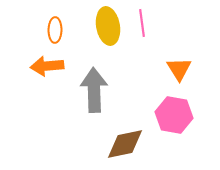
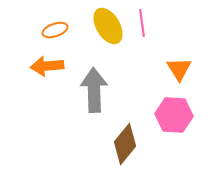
yellow ellipse: rotated 21 degrees counterclockwise
orange ellipse: rotated 70 degrees clockwise
pink hexagon: rotated 6 degrees counterclockwise
brown diamond: rotated 39 degrees counterclockwise
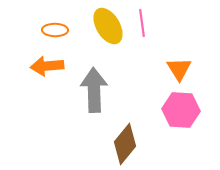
orange ellipse: rotated 20 degrees clockwise
pink hexagon: moved 7 px right, 5 px up
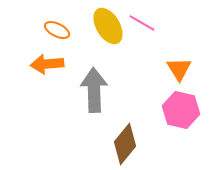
pink line: rotated 52 degrees counterclockwise
orange ellipse: moved 2 px right; rotated 25 degrees clockwise
orange arrow: moved 2 px up
pink hexagon: rotated 9 degrees clockwise
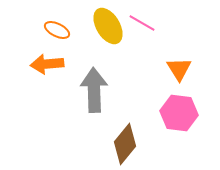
pink hexagon: moved 2 px left, 3 px down; rotated 6 degrees counterclockwise
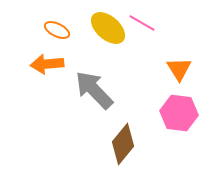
yellow ellipse: moved 2 px down; rotated 18 degrees counterclockwise
gray arrow: rotated 42 degrees counterclockwise
brown diamond: moved 2 px left
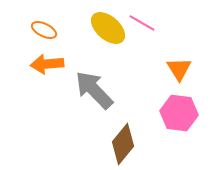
orange ellipse: moved 13 px left
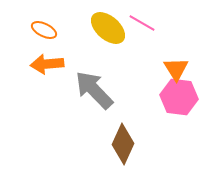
orange triangle: moved 3 px left
pink hexagon: moved 16 px up
brown diamond: rotated 15 degrees counterclockwise
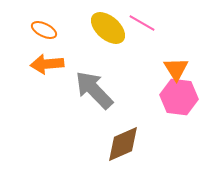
brown diamond: rotated 42 degrees clockwise
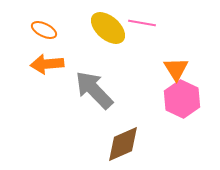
pink line: rotated 20 degrees counterclockwise
pink hexagon: moved 3 px right, 2 px down; rotated 18 degrees clockwise
